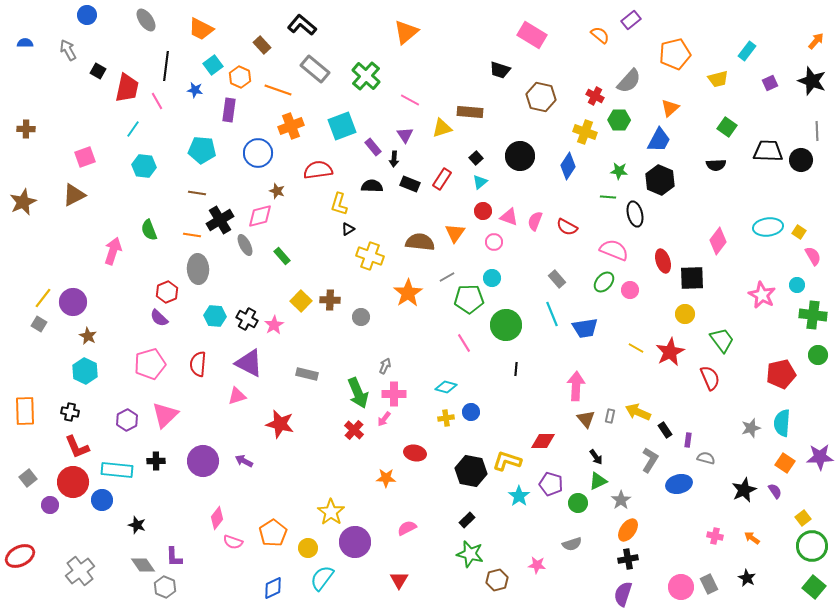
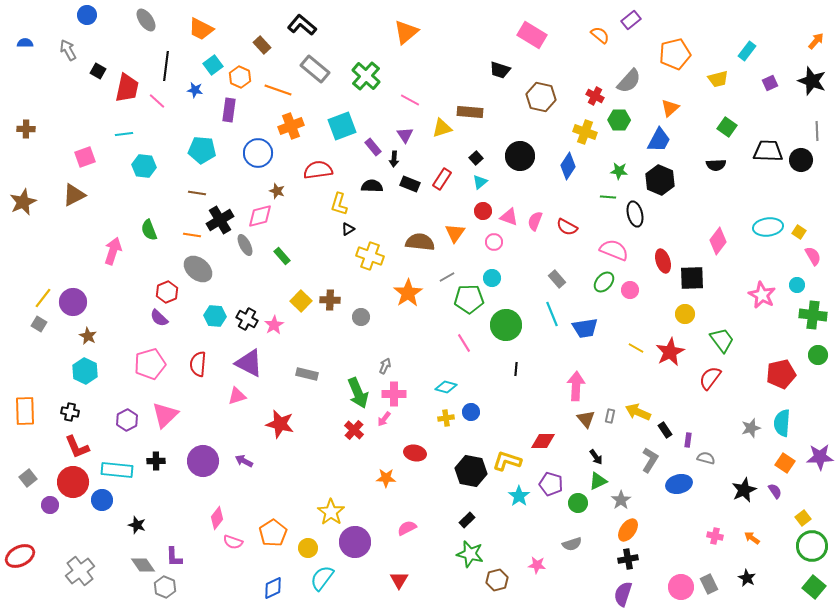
pink line at (157, 101): rotated 18 degrees counterclockwise
cyan line at (133, 129): moved 9 px left, 5 px down; rotated 48 degrees clockwise
gray ellipse at (198, 269): rotated 48 degrees counterclockwise
red semicircle at (710, 378): rotated 120 degrees counterclockwise
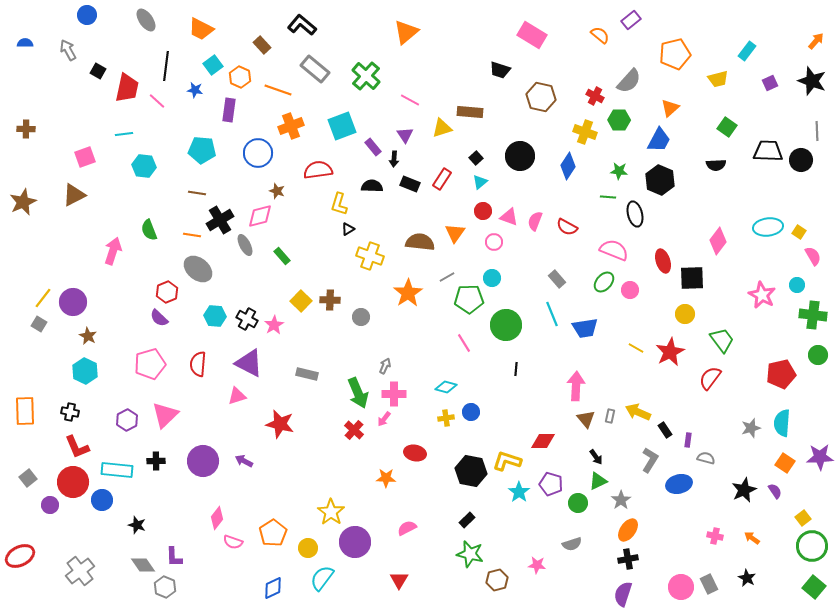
cyan star at (519, 496): moved 4 px up
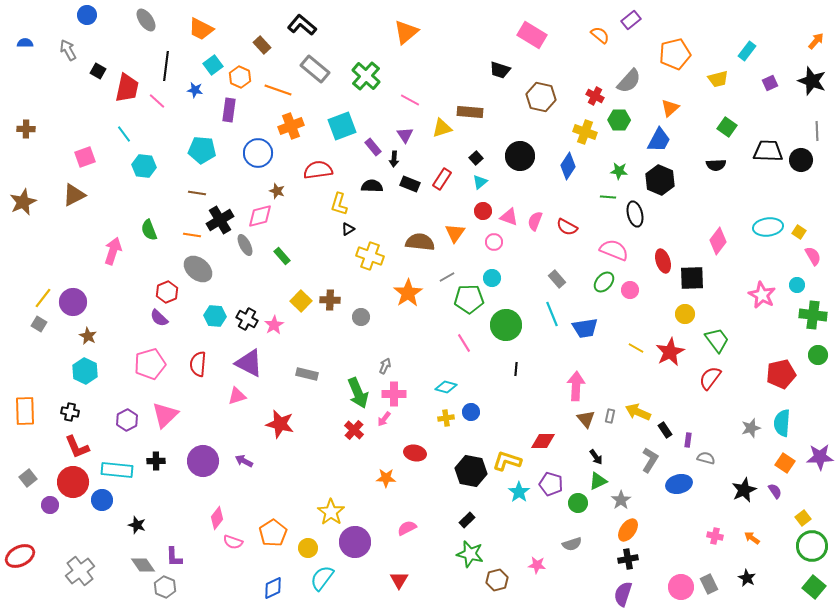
cyan line at (124, 134): rotated 60 degrees clockwise
green trapezoid at (722, 340): moved 5 px left
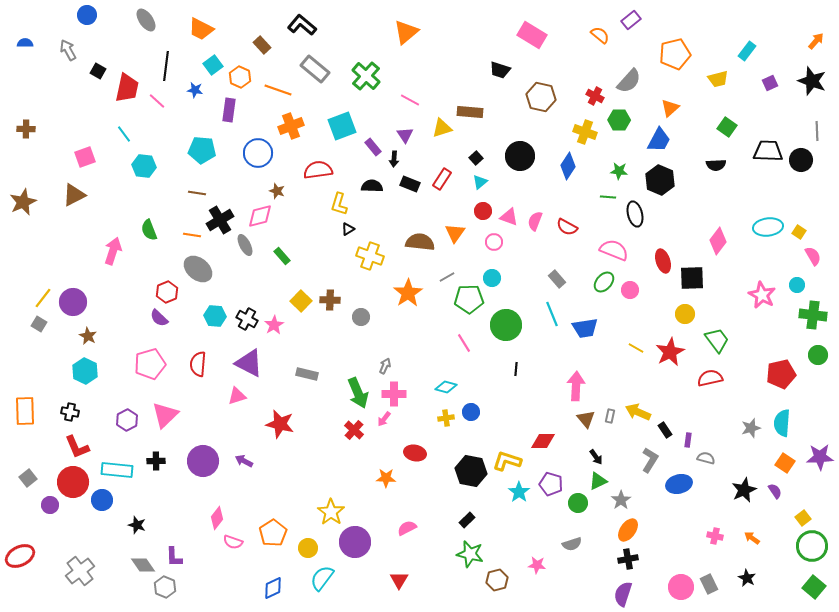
red semicircle at (710, 378): rotated 40 degrees clockwise
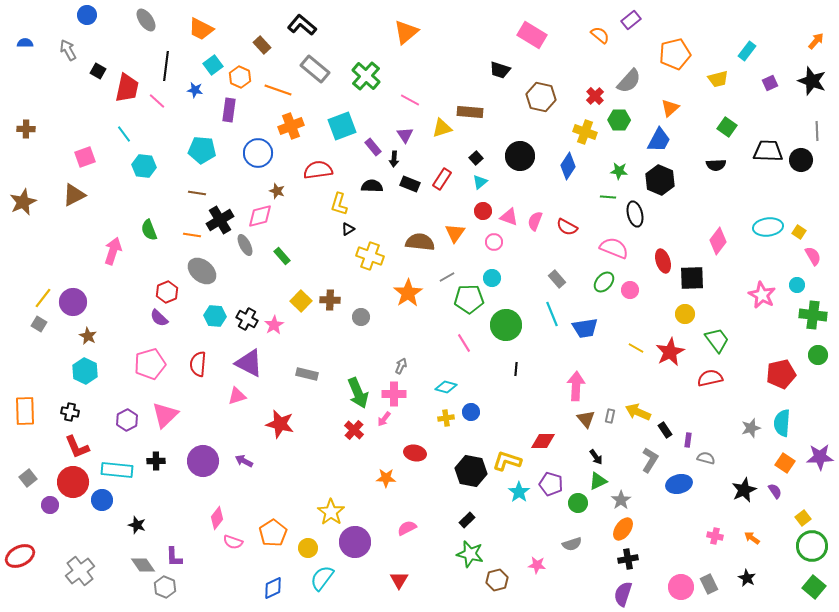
red cross at (595, 96): rotated 18 degrees clockwise
pink semicircle at (614, 250): moved 2 px up
gray ellipse at (198, 269): moved 4 px right, 2 px down
gray arrow at (385, 366): moved 16 px right
orange ellipse at (628, 530): moved 5 px left, 1 px up
